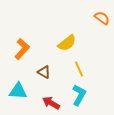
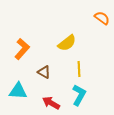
yellow line: rotated 21 degrees clockwise
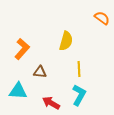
yellow semicircle: moved 1 px left, 2 px up; rotated 36 degrees counterclockwise
brown triangle: moved 4 px left; rotated 24 degrees counterclockwise
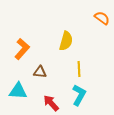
red arrow: rotated 18 degrees clockwise
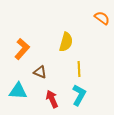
yellow semicircle: moved 1 px down
brown triangle: rotated 16 degrees clockwise
red arrow: moved 1 px right, 4 px up; rotated 18 degrees clockwise
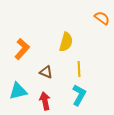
brown triangle: moved 6 px right
cyan triangle: rotated 18 degrees counterclockwise
red arrow: moved 7 px left, 2 px down; rotated 12 degrees clockwise
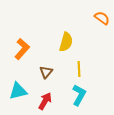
brown triangle: rotated 48 degrees clockwise
red arrow: rotated 42 degrees clockwise
